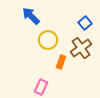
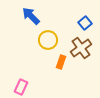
pink rectangle: moved 20 px left
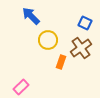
blue square: rotated 24 degrees counterclockwise
pink rectangle: rotated 21 degrees clockwise
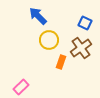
blue arrow: moved 7 px right
yellow circle: moved 1 px right
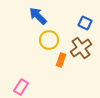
orange rectangle: moved 2 px up
pink rectangle: rotated 14 degrees counterclockwise
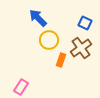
blue arrow: moved 2 px down
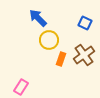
brown cross: moved 3 px right, 7 px down
orange rectangle: moved 1 px up
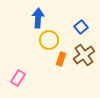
blue arrow: rotated 48 degrees clockwise
blue square: moved 4 px left, 4 px down; rotated 24 degrees clockwise
pink rectangle: moved 3 px left, 9 px up
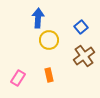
brown cross: moved 1 px down
orange rectangle: moved 12 px left, 16 px down; rotated 32 degrees counterclockwise
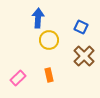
blue square: rotated 24 degrees counterclockwise
brown cross: rotated 10 degrees counterclockwise
pink rectangle: rotated 14 degrees clockwise
